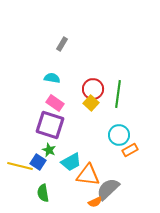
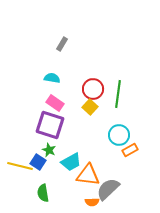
yellow square: moved 1 px left, 4 px down
orange semicircle: moved 3 px left; rotated 24 degrees clockwise
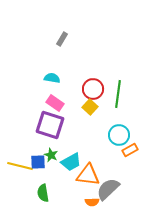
gray rectangle: moved 5 px up
green star: moved 2 px right, 5 px down
blue square: rotated 35 degrees counterclockwise
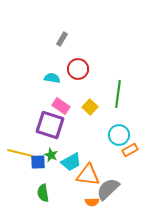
red circle: moved 15 px left, 20 px up
pink rectangle: moved 6 px right, 3 px down
yellow line: moved 13 px up
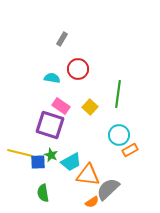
orange semicircle: rotated 32 degrees counterclockwise
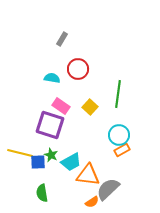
orange rectangle: moved 8 px left
green semicircle: moved 1 px left
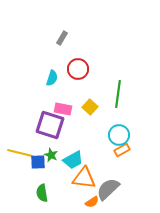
gray rectangle: moved 1 px up
cyan semicircle: rotated 98 degrees clockwise
pink rectangle: moved 2 px right, 3 px down; rotated 24 degrees counterclockwise
cyan trapezoid: moved 2 px right, 2 px up
orange triangle: moved 4 px left, 3 px down
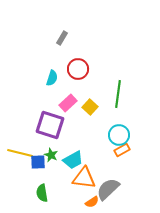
pink rectangle: moved 5 px right, 6 px up; rotated 54 degrees counterclockwise
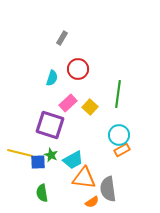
gray semicircle: rotated 55 degrees counterclockwise
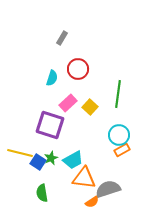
green star: moved 3 px down; rotated 24 degrees clockwise
blue square: rotated 35 degrees clockwise
gray semicircle: rotated 80 degrees clockwise
